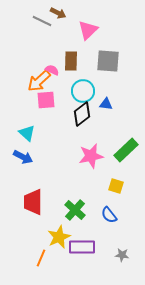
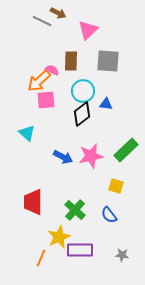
blue arrow: moved 40 px right
purple rectangle: moved 2 px left, 3 px down
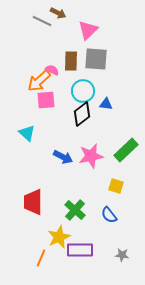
gray square: moved 12 px left, 2 px up
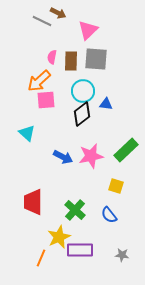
pink semicircle: moved 13 px up; rotated 104 degrees counterclockwise
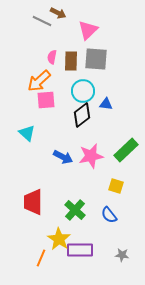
black diamond: moved 1 px down
yellow star: moved 2 px down; rotated 15 degrees counterclockwise
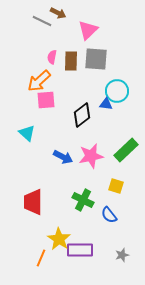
cyan circle: moved 34 px right
green cross: moved 8 px right, 10 px up; rotated 15 degrees counterclockwise
gray star: rotated 24 degrees counterclockwise
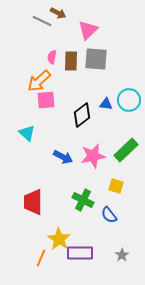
cyan circle: moved 12 px right, 9 px down
pink star: moved 2 px right
purple rectangle: moved 3 px down
gray star: rotated 16 degrees counterclockwise
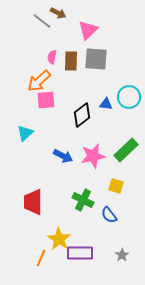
gray line: rotated 12 degrees clockwise
cyan circle: moved 3 px up
cyan triangle: moved 2 px left; rotated 36 degrees clockwise
blue arrow: moved 1 px up
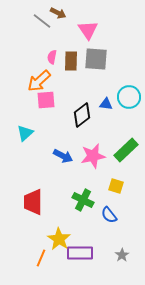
pink triangle: rotated 20 degrees counterclockwise
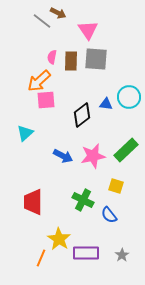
purple rectangle: moved 6 px right
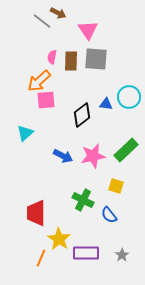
red trapezoid: moved 3 px right, 11 px down
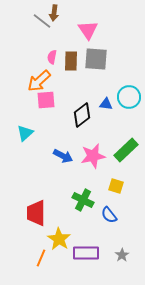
brown arrow: moved 4 px left; rotated 70 degrees clockwise
